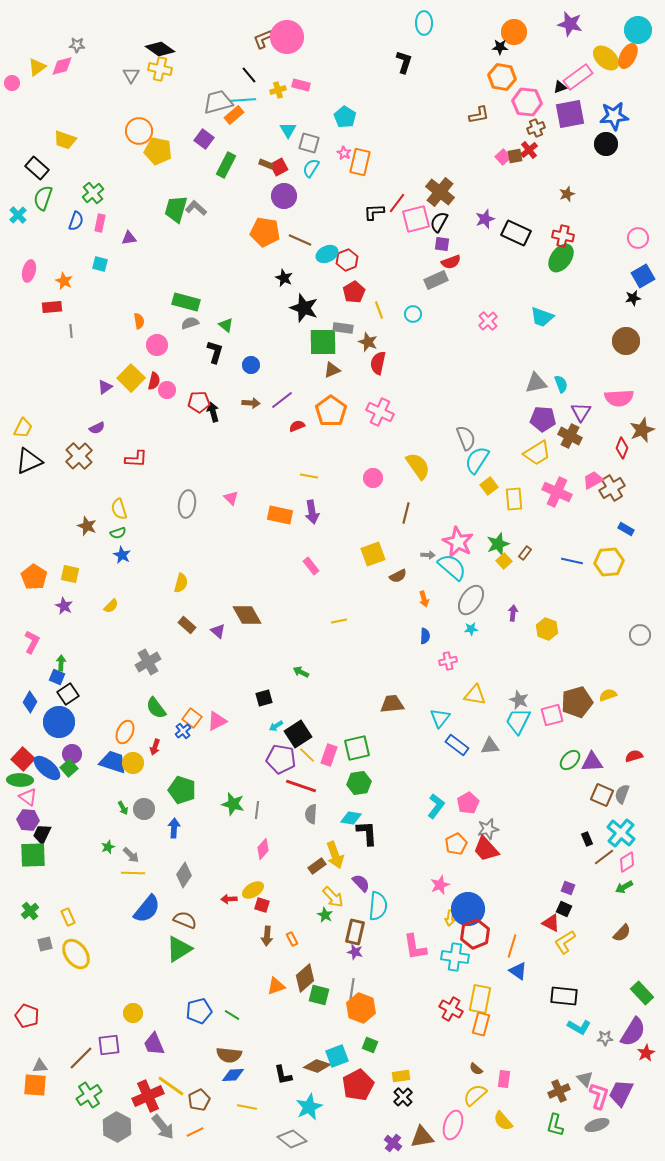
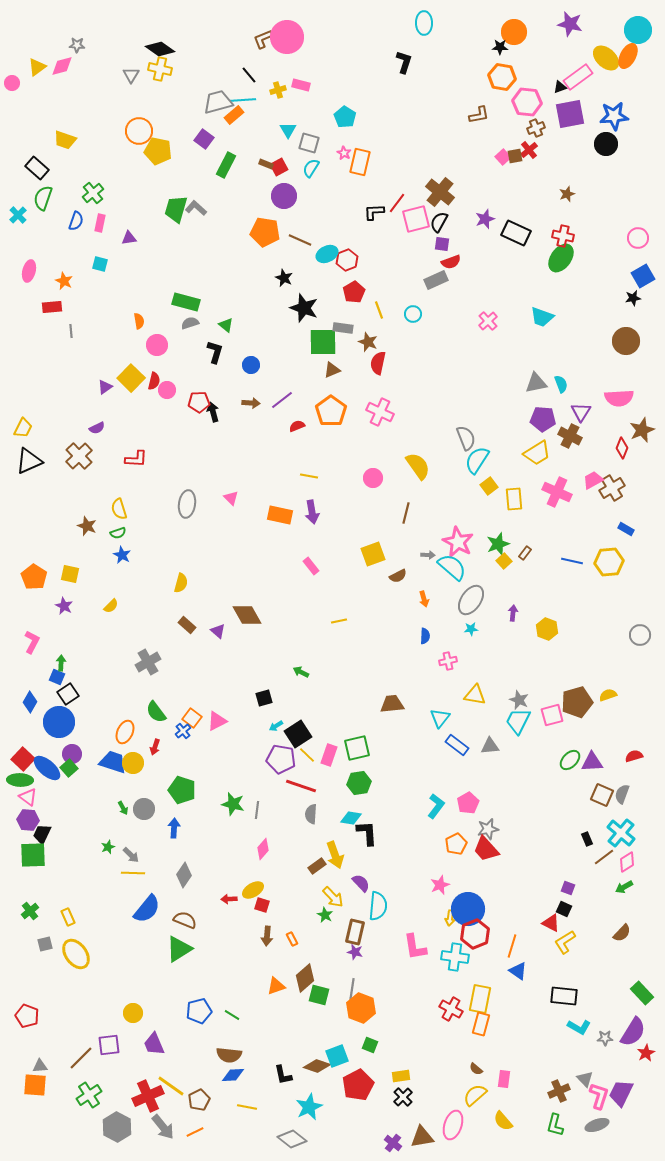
green semicircle at (156, 708): moved 4 px down
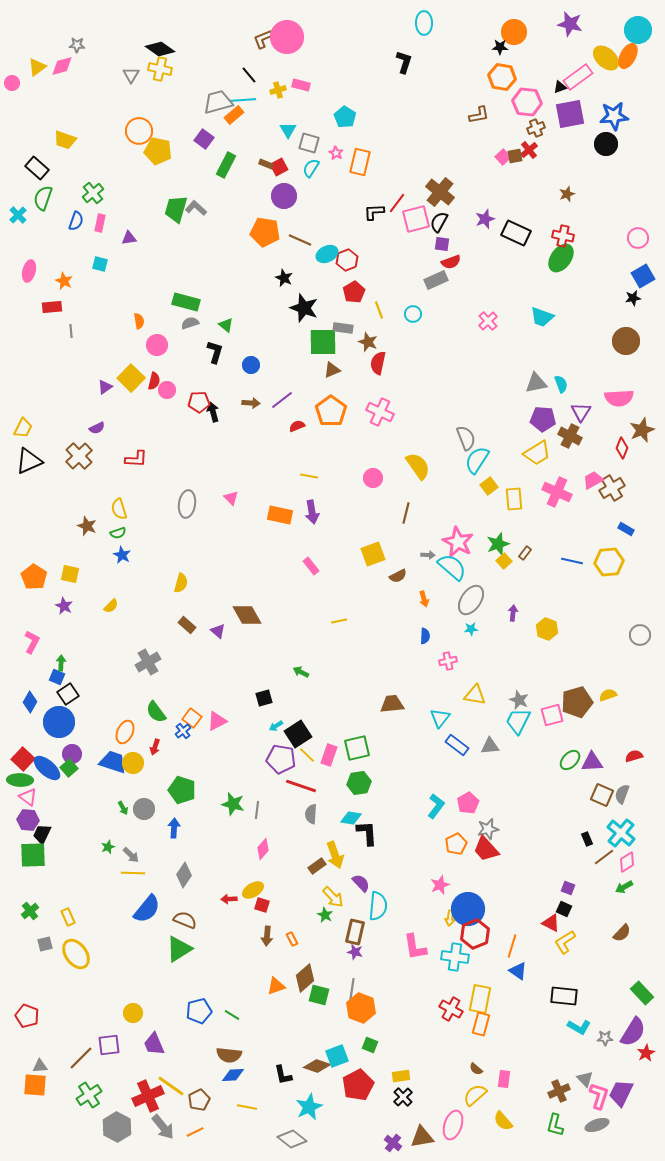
pink star at (344, 153): moved 8 px left
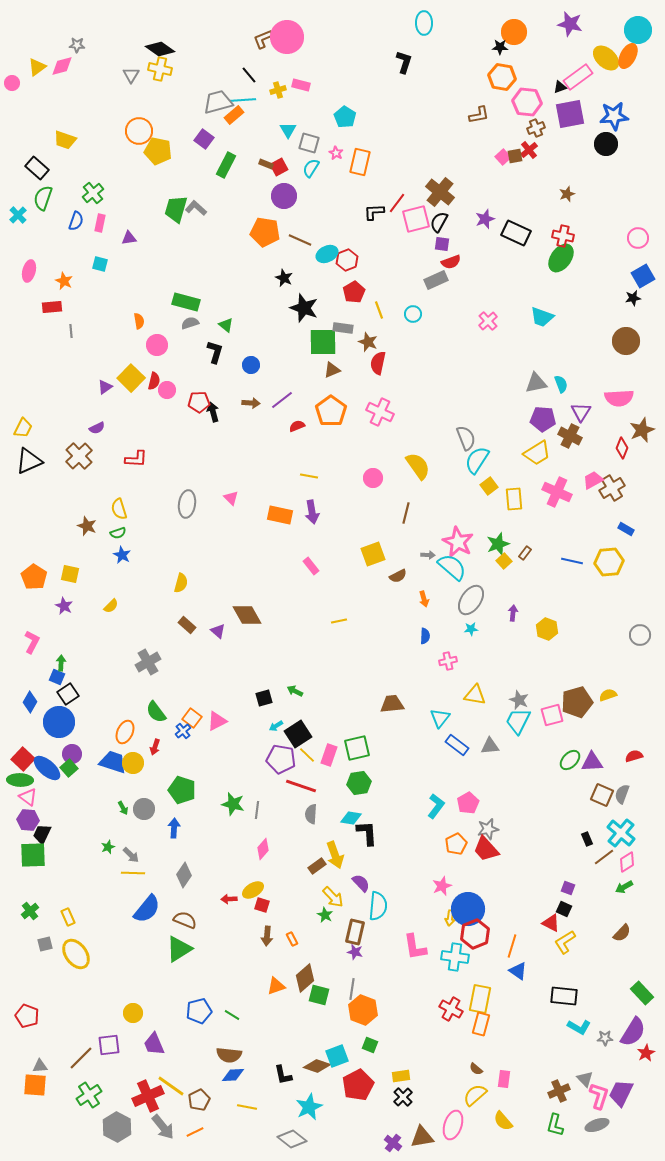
green arrow at (301, 672): moved 6 px left, 19 px down
pink star at (440, 885): moved 2 px right, 1 px down
orange hexagon at (361, 1008): moved 2 px right, 2 px down
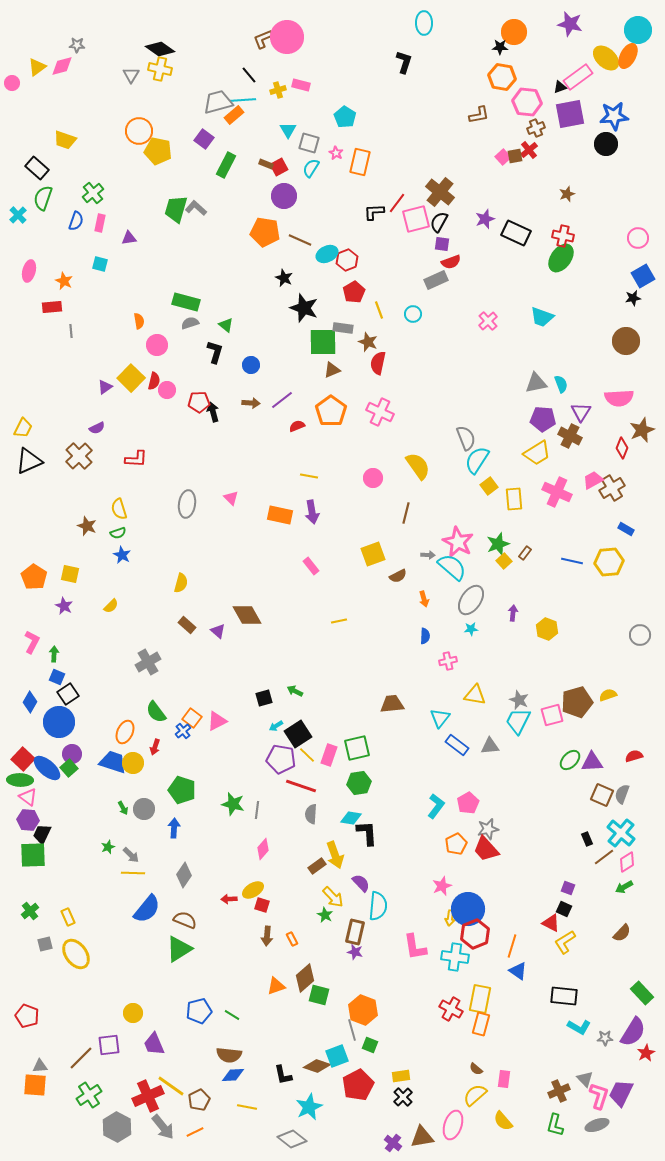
green arrow at (61, 663): moved 7 px left, 9 px up
gray line at (352, 989): moved 41 px down; rotated 25 degrees counterclockwise
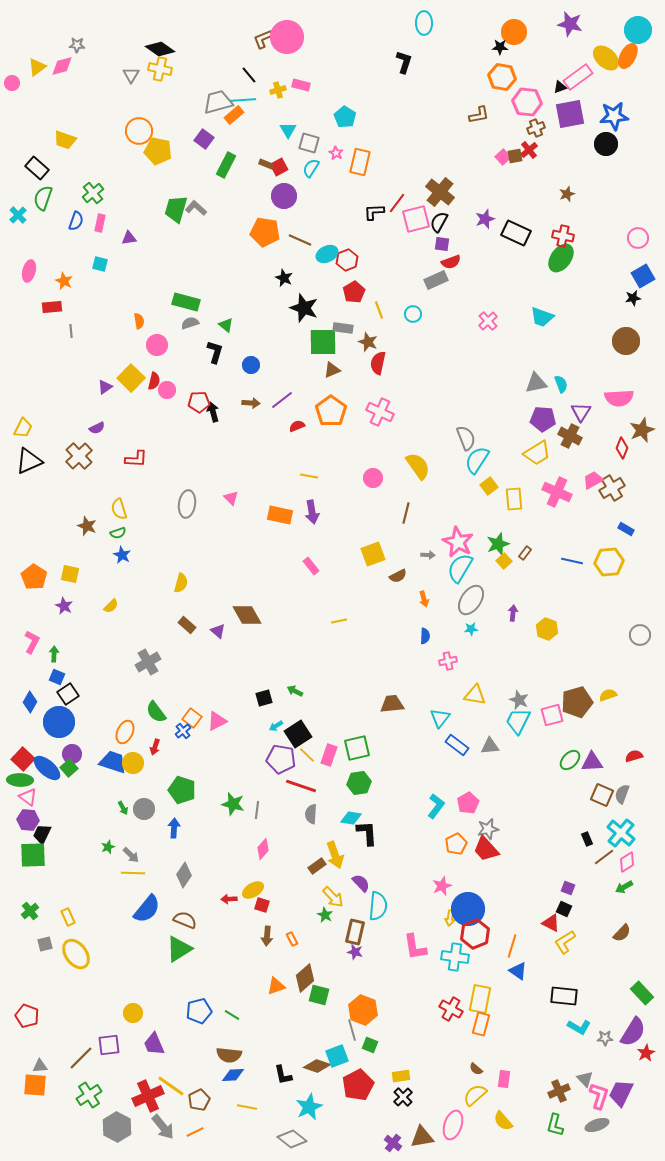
cyan semicircle at (452, 567): moved 8 px right, 1 px down; rotated 100 degrees counterclockwise
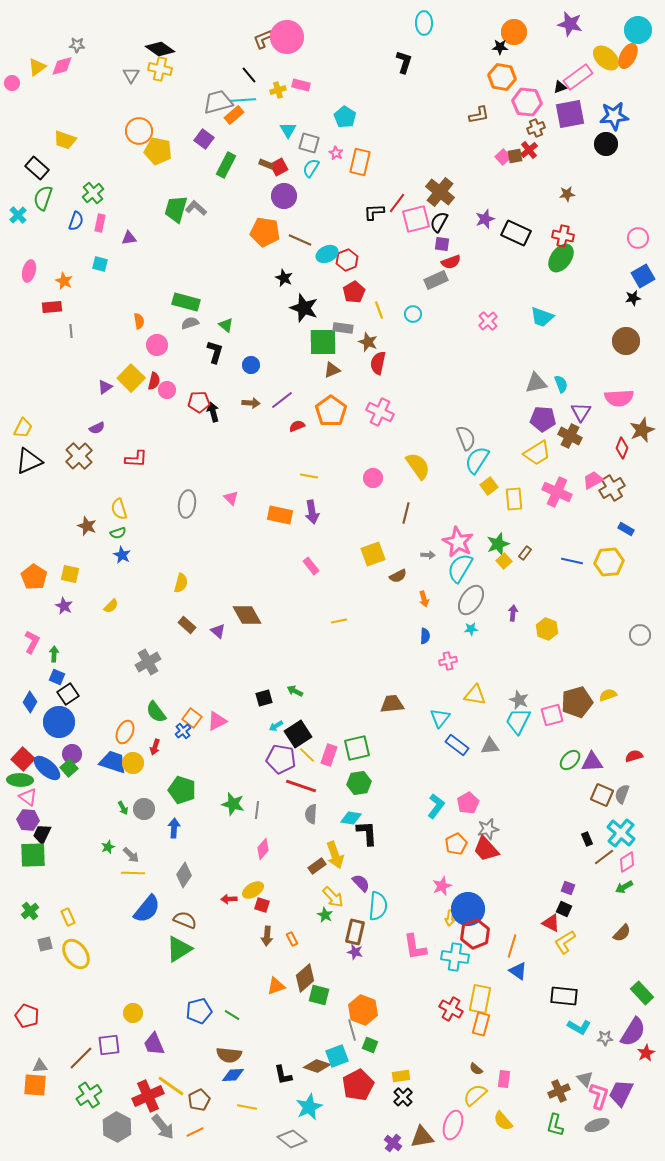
brown star at (567, 194): rotated 14 degrees clockwise
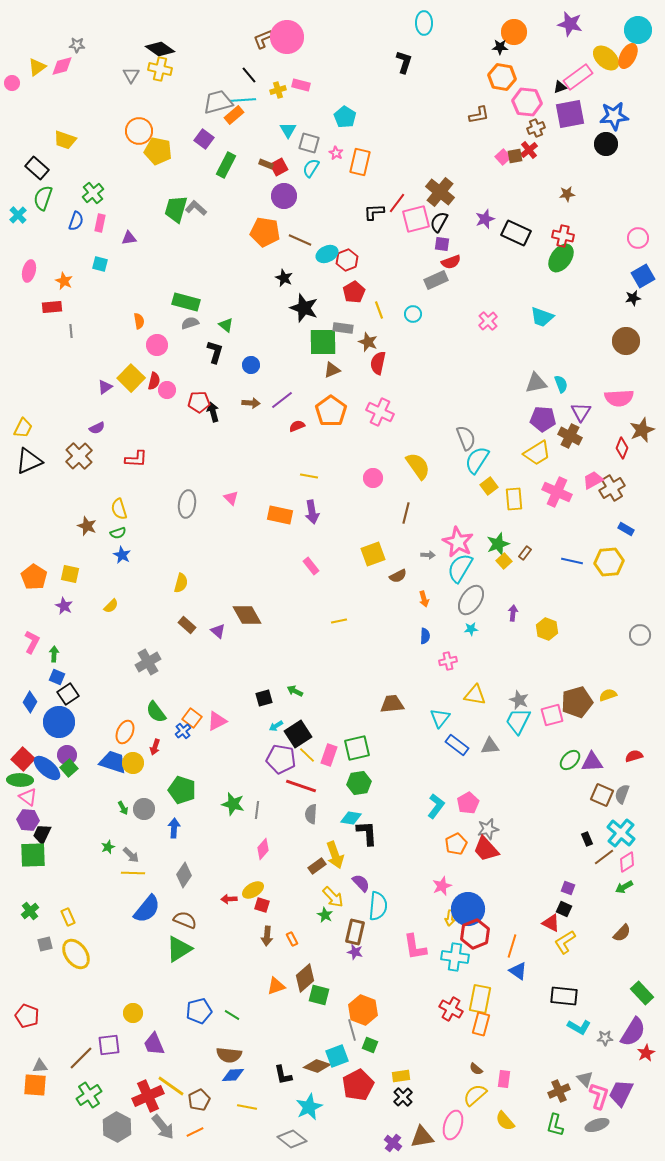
purple circle at (72, 754): moved 5 px left, 1 px down
yellow semicircle at (503, 1121): moved 2 px right
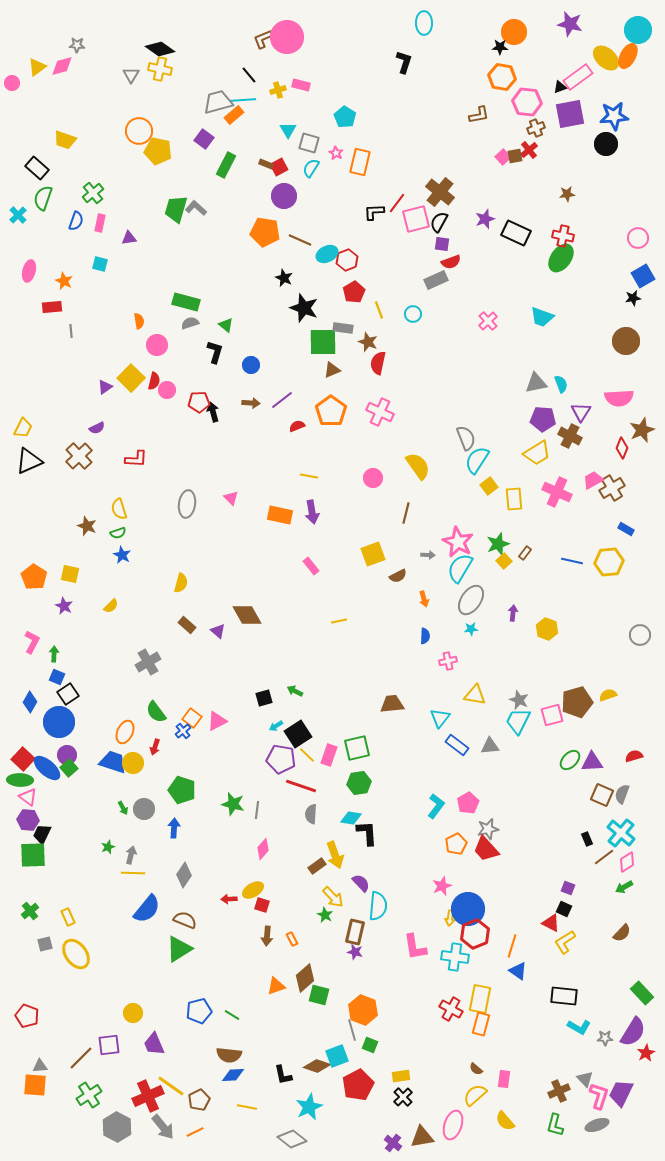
gray arrow at (131, 855): rotated 120 degrees counterclockwise
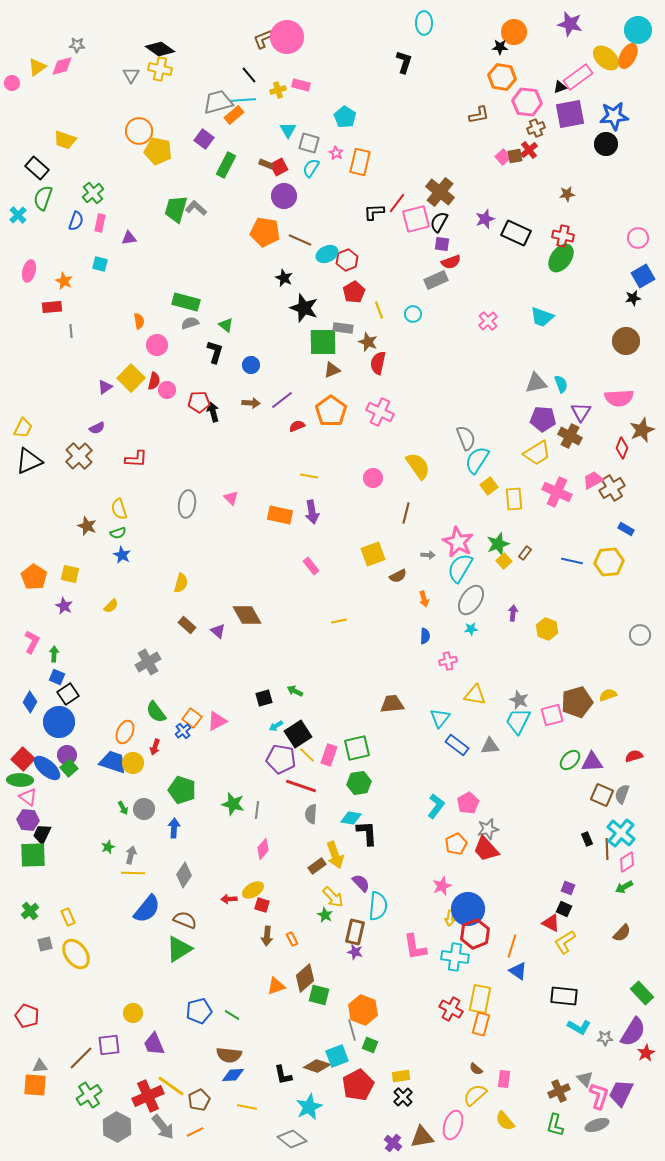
brown line at (604, 857): moved 3 px right, 8 px up; rotated 55 degrees counterclockwise
